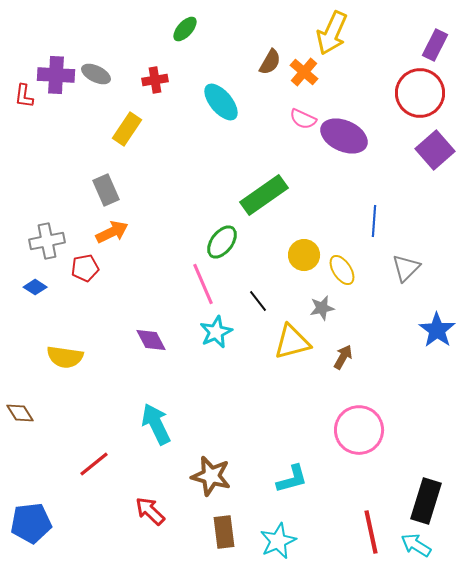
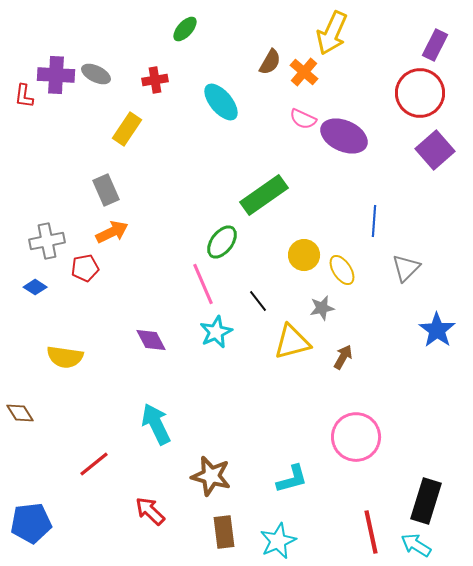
pink circle at (359, 430): moved 3 px left, 7 px down
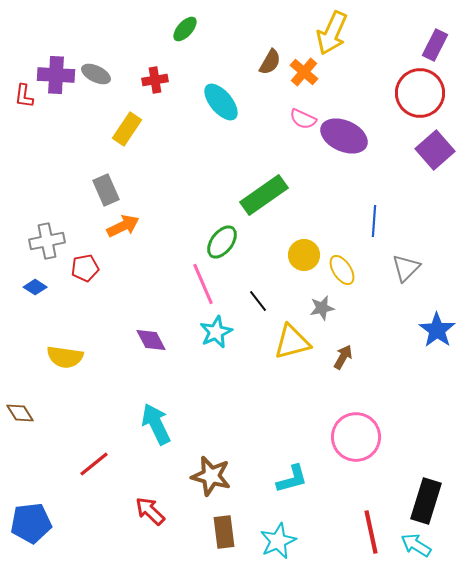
orange arrow at (112, 232): moved 11 px right, 6 px up
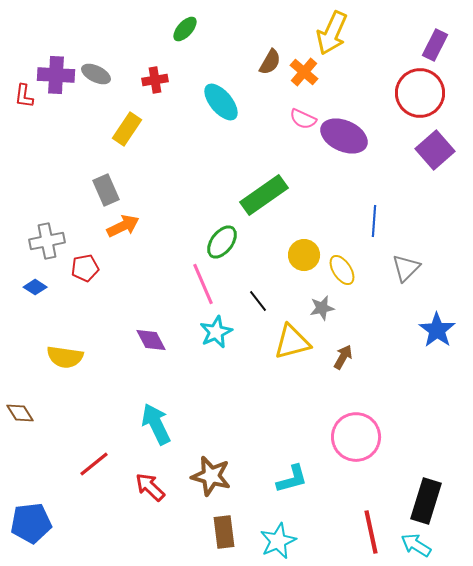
red arrow at (150, 511): moved 24 px up
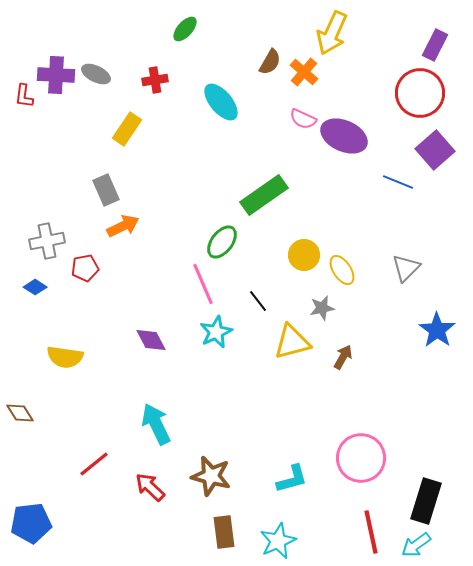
blue line at (374, 221): moved 24 px right, 39 px up; rotated 72 degrees counterclockwise
pink circle at (356, 437): moved 5 px right, 21 px down
cyan arrow at (416, 545): rotated 68 degrees counterclockwise
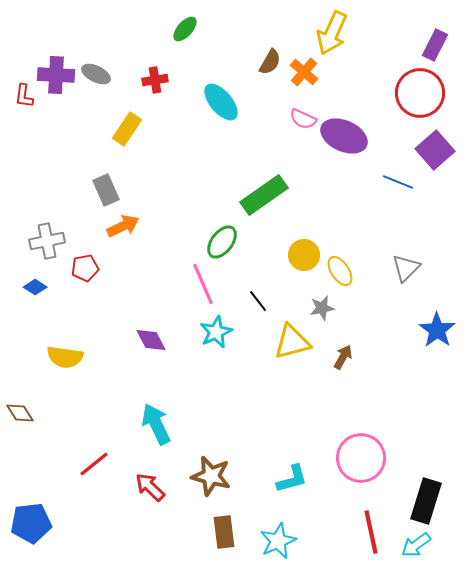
yellow ellipse at (342, 270): moved 2 px left, 1 px down
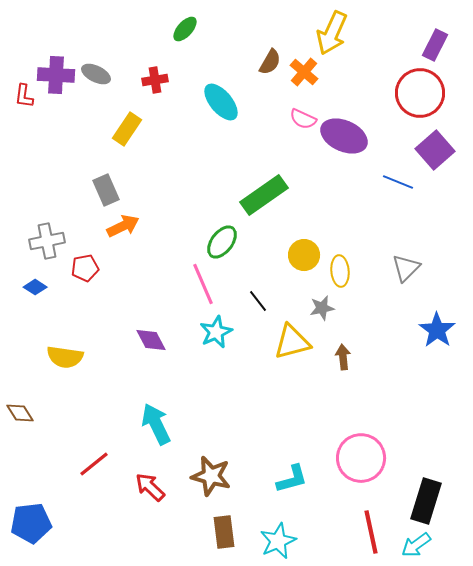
yellow ellipse at (340, 271): rotated 28 degrees clockwise
brown arrow at (343, 357): rotated 35 degrees counterclockwise
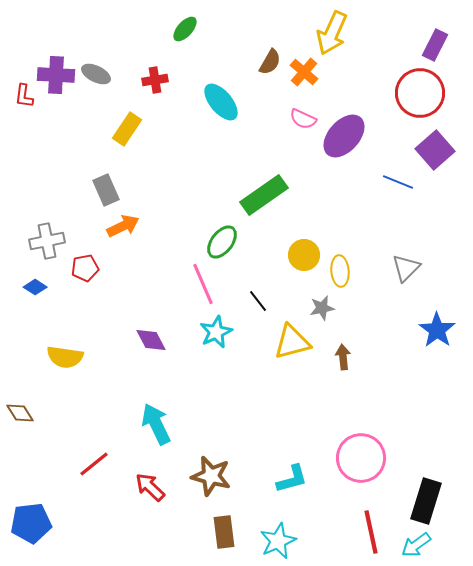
purple ellipse at (344, 136): rotated 72 degrees counterclockwise
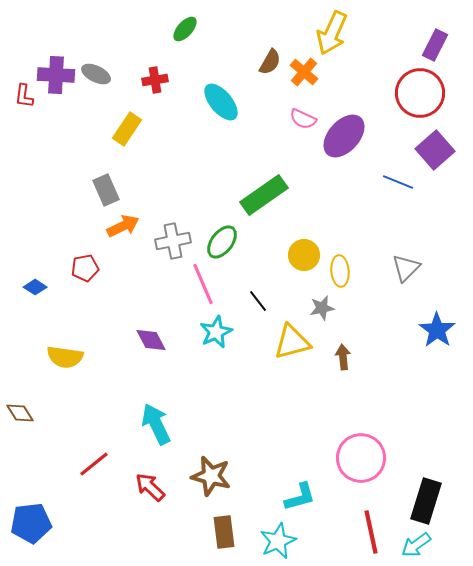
gray cross at (47, 241): moved 126 px right
cyan L-shape at (292, 479): moved 8 px right, 18 px down
